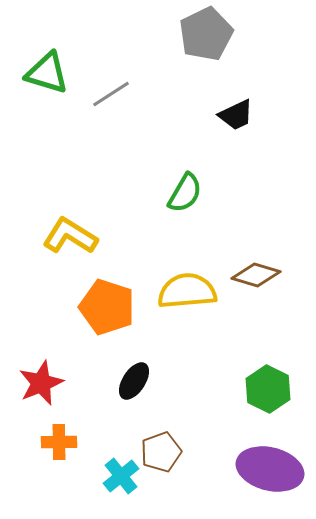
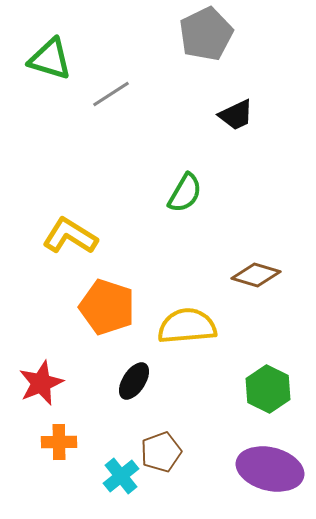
green triangle: moved 3 px right, 14 px up
yellow semicircle: moved 35 px down
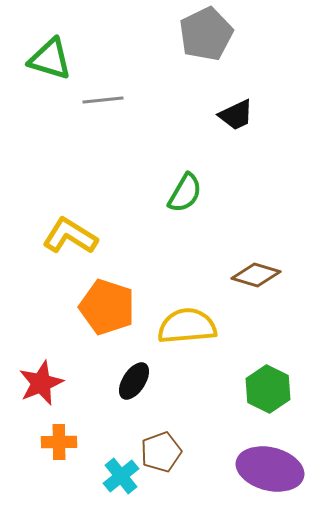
gray line: moved 8 px left, 6 px down; rotated 27 degrees clockwise
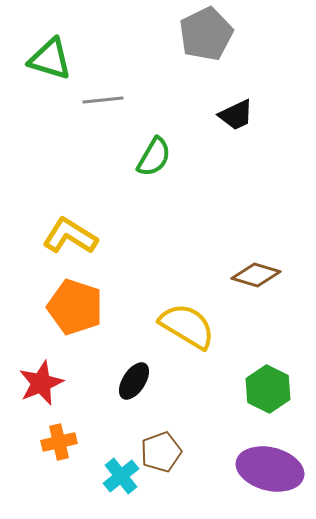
green semicircle: moved 31 px left, 36 px up
orange pentagon: moved 32 px left
yellow semicircle: rotated 36 degrees clockwise
orange cross: rotated 12 degrees counterclockwise
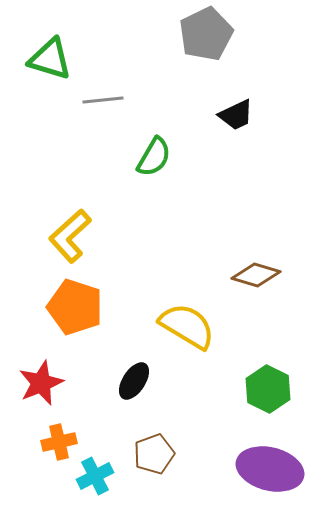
yellow L-shape: rotated 74 degrees counterclockwise
brown pentagon: moved 7 px left, 2 px down
cyan cross: moved 26 px left; rotated 12 degrees clockwise
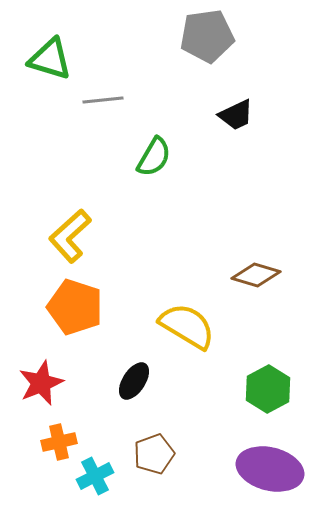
gray pentagon: moved 1 px right, 2 px down; rotated 18 degrees clockwise
green hexagon: rotated 6 degrees clockwise
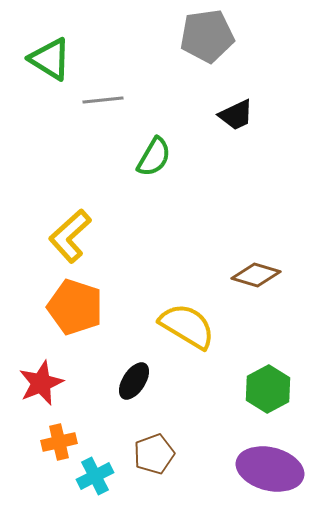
green triangle: rotated 15 degrees clockwise
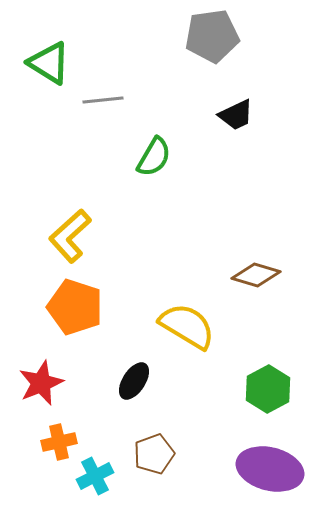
gray pentagon: moved 5 px right
green triangle: moved 1 px left, 4 px down
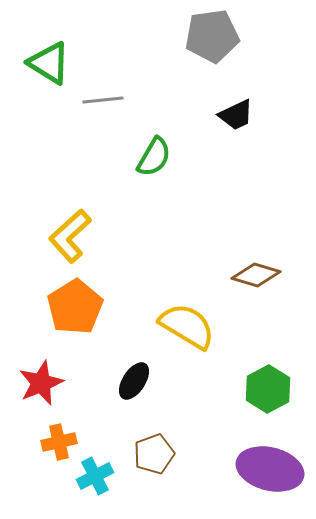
orange pentagon: rotated 22 degrees clockwise
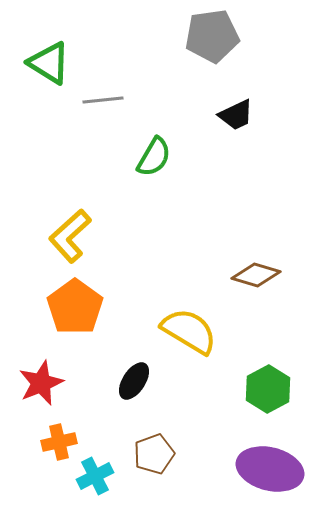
orange pentagon: rotated 4 degrees counterclockwise
yellow semicircle: moved 2 px right, 5 px down
